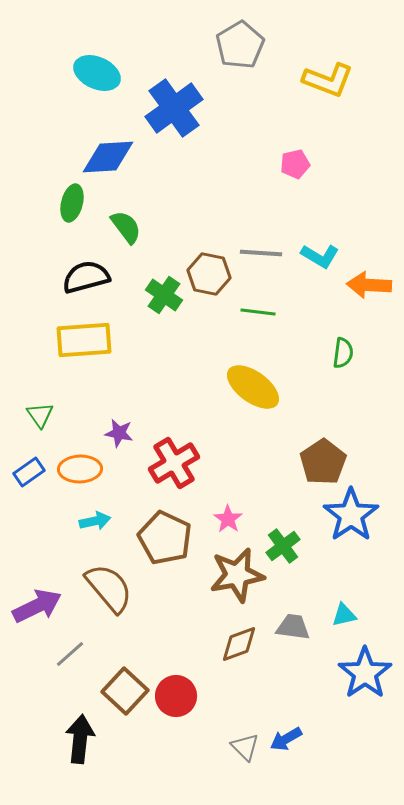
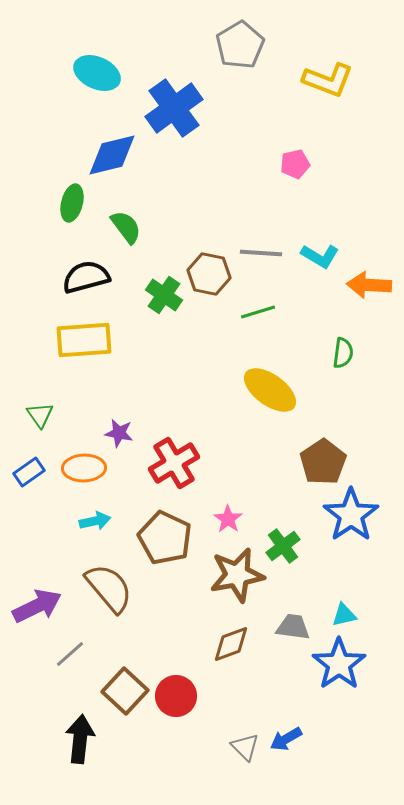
blue diamond at (108, 157): moved 4 px right, 2 px up; rotated 10 degrees counterclockwise
green line at (258, 312): rotated 24 degrees counterclockwise
yellow ellipse at (253, 387): moved 17 px right, 3 px down
orange ellipse at (80, 469): moved 4 px right, 1 px up
brown diamond at (239, 644): moved 8 px left
blue star at (365, 673): moved 26 px left, 9 px up
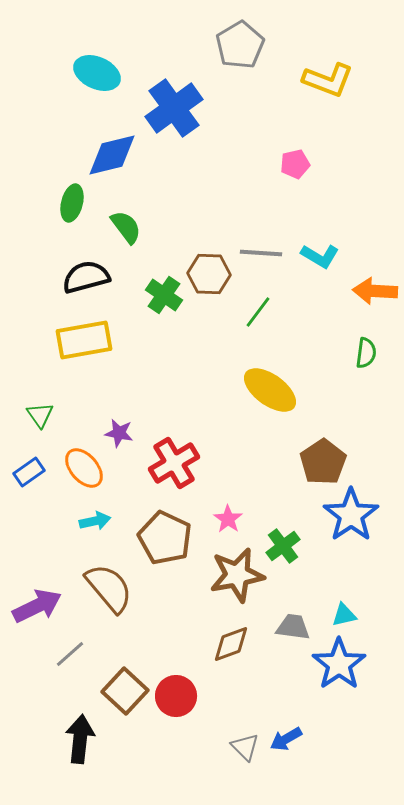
brown hexagon at (209, 274): rotated 9 degrees counterclockwise
orange arrow at (369, 285): moved 6 px right, 6 px down
green line at (258, 312): rotated 36 degrees counterclockwise
yellow rectangle at (84, 340): rotated 6 degrees counterclockwise
green semicircle at (343, 353): moved 23 px right
orange ellipse at (84, 468): rotated 51 degrees clockwise
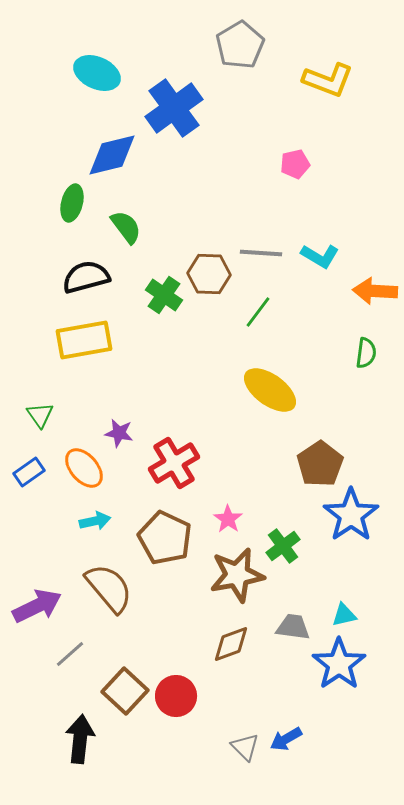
brown pentagon at (323, 462): moved 3 px left, 2 px down
